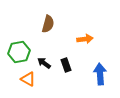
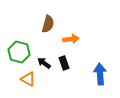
orange arrow: moved 14 px left
green hexagon: rotated 25 degrees clockwise
black rectangle: moved 2 px left, 2 px up
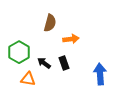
brown semicircle: moved 2 px right, 1 px up
green hexagon: rotated 15 degrees clockwise
orange triangle: rotated 21 degrees counterclockwise
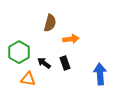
black rectangle: moved 1 px right
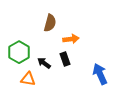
black rectangle: moved 4 px up
blue arrow: rotated 20 degrees counterclockwise
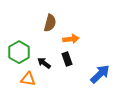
black rectangle: moved 2 px right
blue arrow: rotated 70 degrees clockwise
